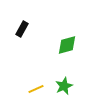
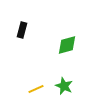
black rectangle: moved 1 px down; rotated 14 degrees counterclockwise
green star: rotated 24 degrees counterclockwise
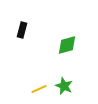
yellow line: moved 3 px right
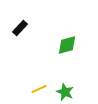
black rectangle: moved 2 px left, 2 px up; rotated 28 degrees clockwise
green star: moved 1 px right, 6 px down
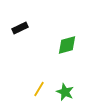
black rectangle: rotated 21 degrees clockwise
yellow line: rotated 35 degrees counterclockwise
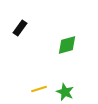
black rectangle: rotated 28 degrees counterclockwise
yellow line: rotated 42 degrees clockwise
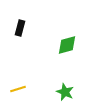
black rectangle: rotated 21 degrees counterclockwise
yellow line: moved 21 px left
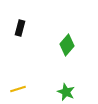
green diamond: rotated 35 degrees counterclockwise
green star: moved 1 px right
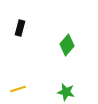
green star: rotated 12 degrees counterclockwise
